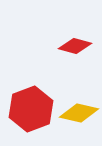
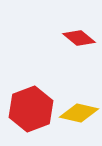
red diamond: moved 4 px right, 8 px up; rotated 24 degrees clockwise
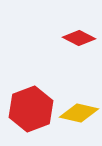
red diamond: rotated 12 degrees counterclockwise
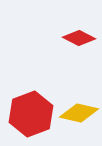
red hexagon: moved 5 px down
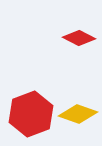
yellow diamond: moved 1 px left, 1 px down; rotated 6 degrees clockwise
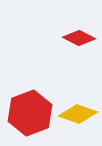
red hexagon: moved 1 px left, 1 px up
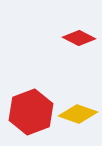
red hexagon: moved 1 px right, 1 px up
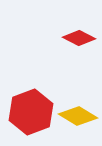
yellow diamond: moved 2 px down; rotated 12 degrees clockwise
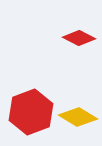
yellow diamond: moved 1 px down
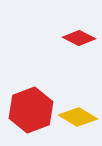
red hexagon: moved 2 px up
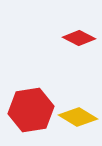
red hexagon: rotated 12 degrees clockwise
